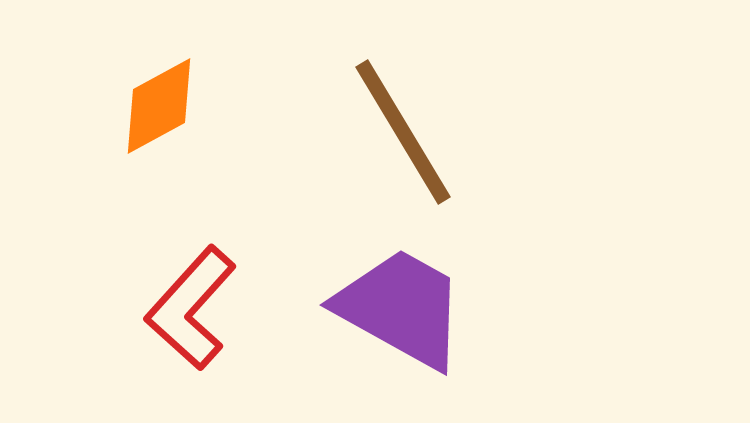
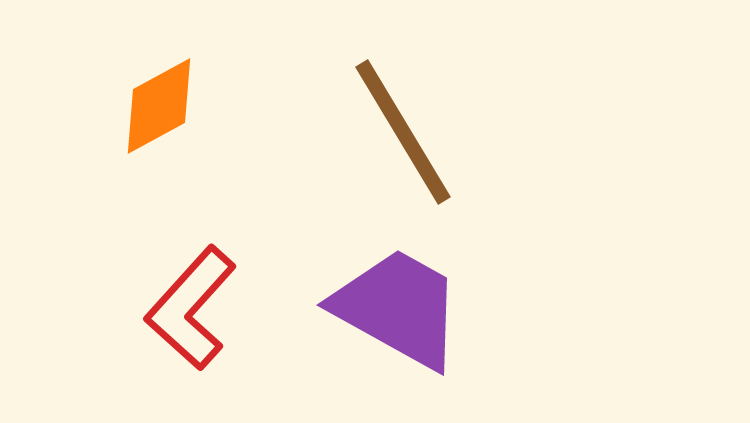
purple trapezoid: moved 3 px left
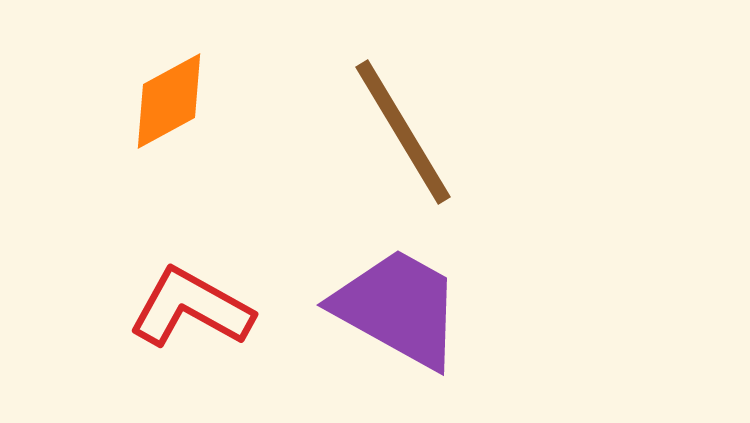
orange diamond: moved 10 px right, 5 px up
red L-shape: rotated 77 degrees clockwise
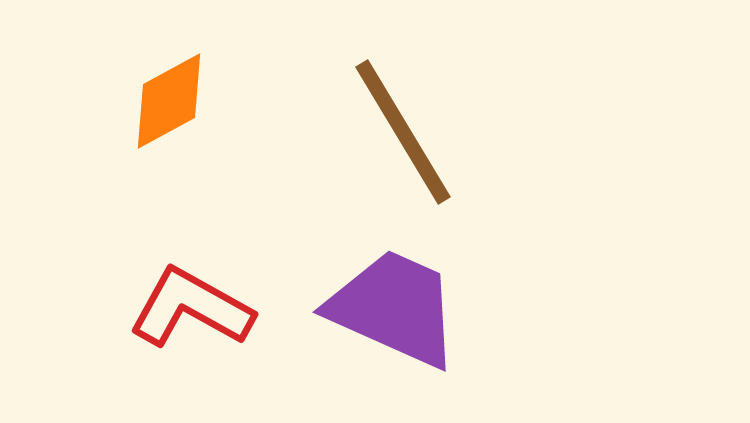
purple trapezoid: moved 4 px left; rotated 5 degrees counterclockwise
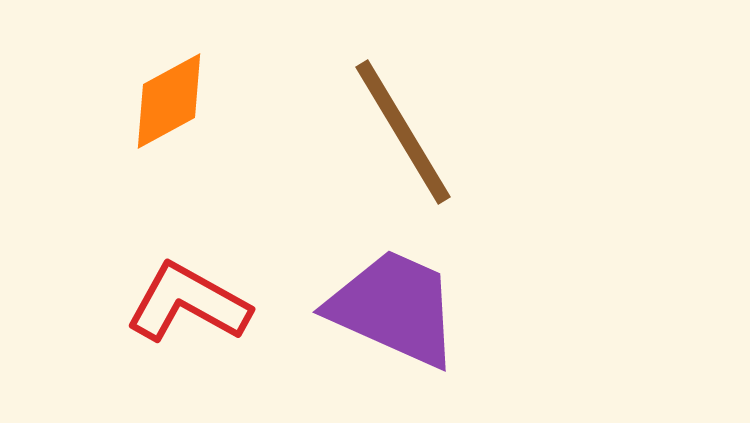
red L-shape: moved 3 px left, 5 px up
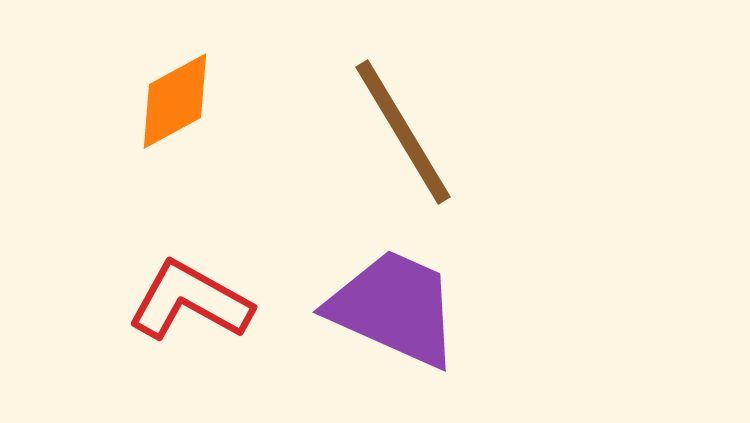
orange diamond: moved 6 px right
red L-shape: moved 2 px right, 2 px up
